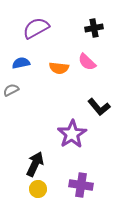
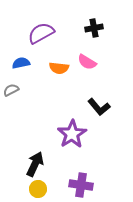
purple semicircle: moved 5 px right, 5 px down
pink semicircle: rotated 12 degrees counterclockwise
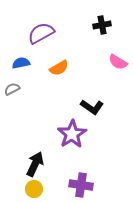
black cross: moved 8 px right, 3 px up
pink semicircle: moved 31 px right
orange semicircle: rotated 36 degrees counterclockwise
gray semicircle: moved 1 px right, 1 px up
black L-shape: moved 7 px left; rotated 15 degrees counterclockwise
yellow circle: moved 4 px left
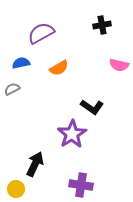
pink semicircle: moved 1 px right, 3 px down; rotated 18 degrees counterclockwise
yellow circle: moved 18 px left
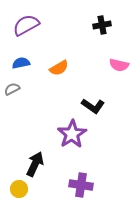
purple semicircle: moved 15 px left, 8 px up
black L-shape: moved 1 px right, 1 px up
yellow circle: moved 3 px right
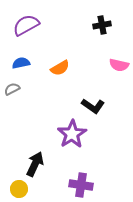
orange semicircle: moved 1 px right
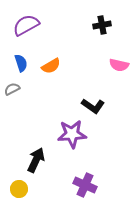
blue semicircle: rotated 84 degrees clockwise
orange semicircle: moved 9 px left, 2 px up
purple star: rotated 28 degrees clockwise
black arrow: moved 1 px right, 4 px up
purple cross: moved 4 px right; rotated 15 degrees clockwise
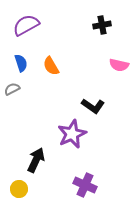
orange semicircle: rotated 90 degrees clockwise
purple star: rotated 20 degrees counterclockwise
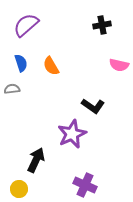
purple semicircle: rotated 12 degrees counterclockwise
gray semicircle: rotated 21 degrees clockwise
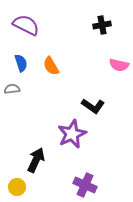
purple semicircle: rotated 68 degrees clockwise
yellow circle: moved 2 px left, 2 px up
